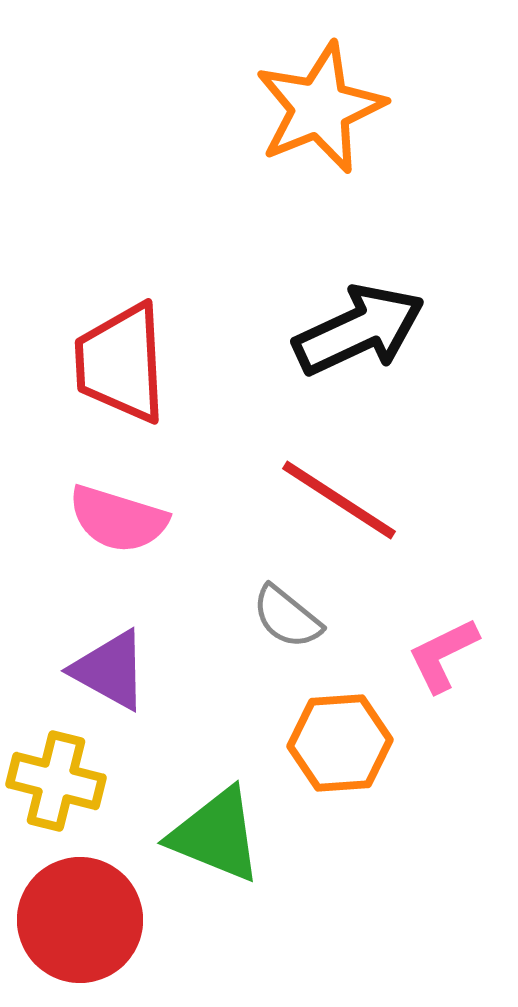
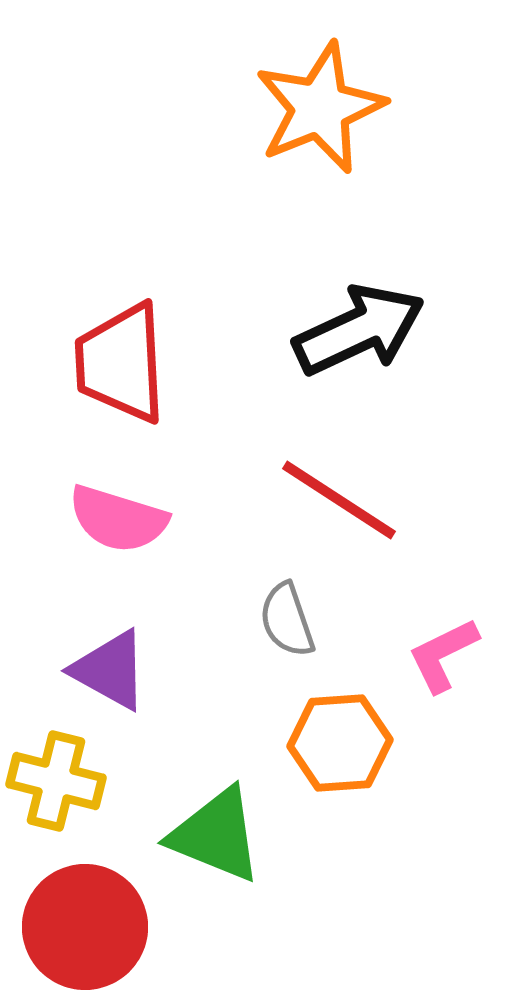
gray semicircle: moved 3 px down; rotated 32 degrees clockwise
red circle: moved 5 px right, 7 px down
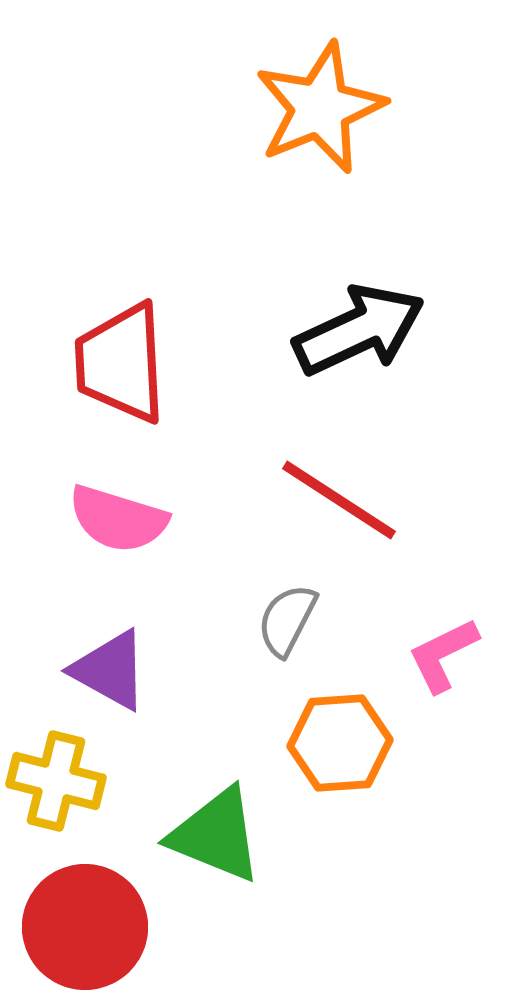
gray semicircle: rotated 46 degrees clockwise
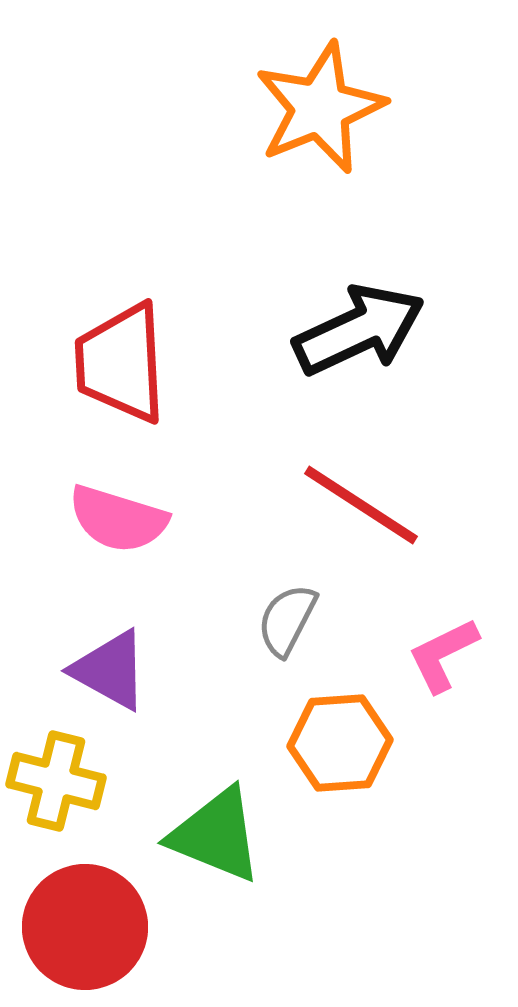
red line: moved 22 px right, 5 px down
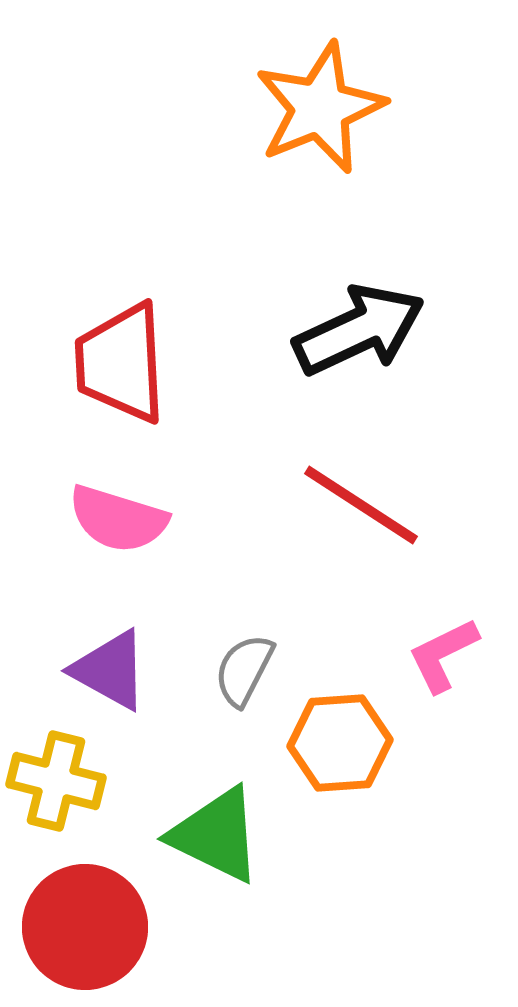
gray semicircle: moved 43 px left, 50 px down
green triangle: rotated 4 degrees clockwise
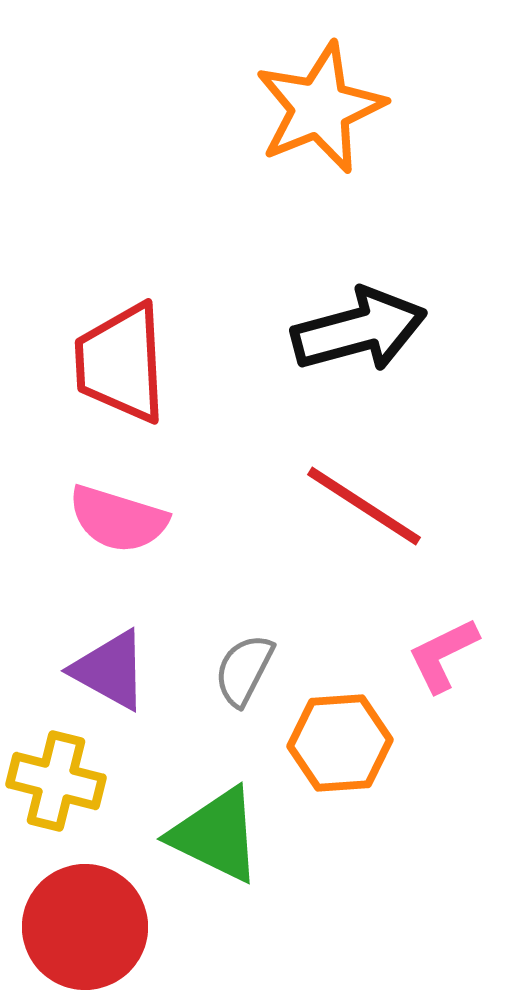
black arrow: rotated 10 degrees clockwise
red line: moved 3 px right, 1 px down
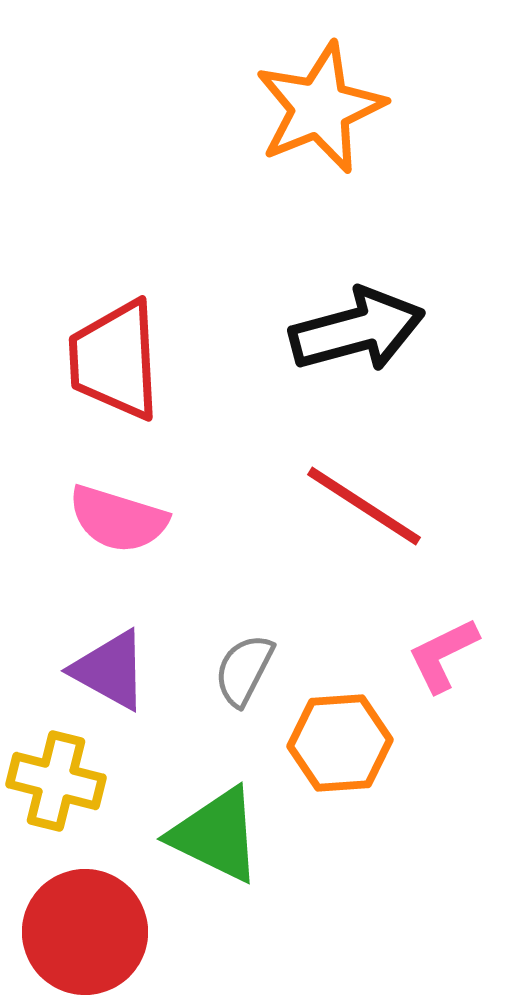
black arrow: moved 2 px left
red trapezoid: moved 6 px left, 3 px up
red circle: moved 5 px down
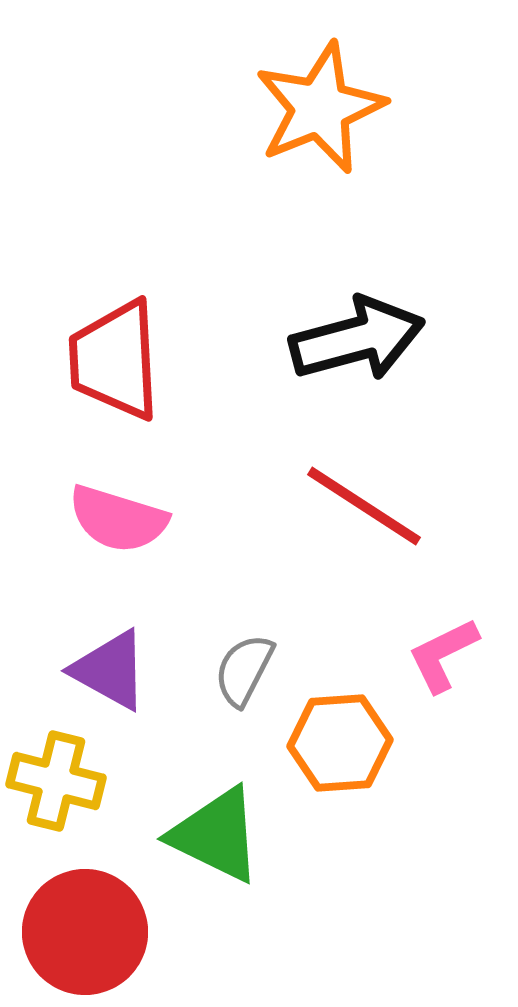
black arrow: moved 9 px down
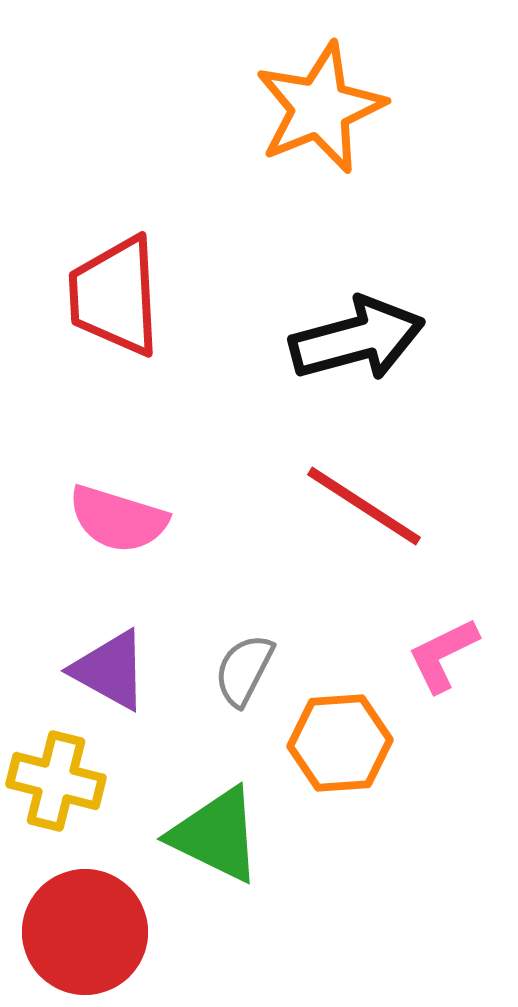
red trapezoid: moved 64 px up
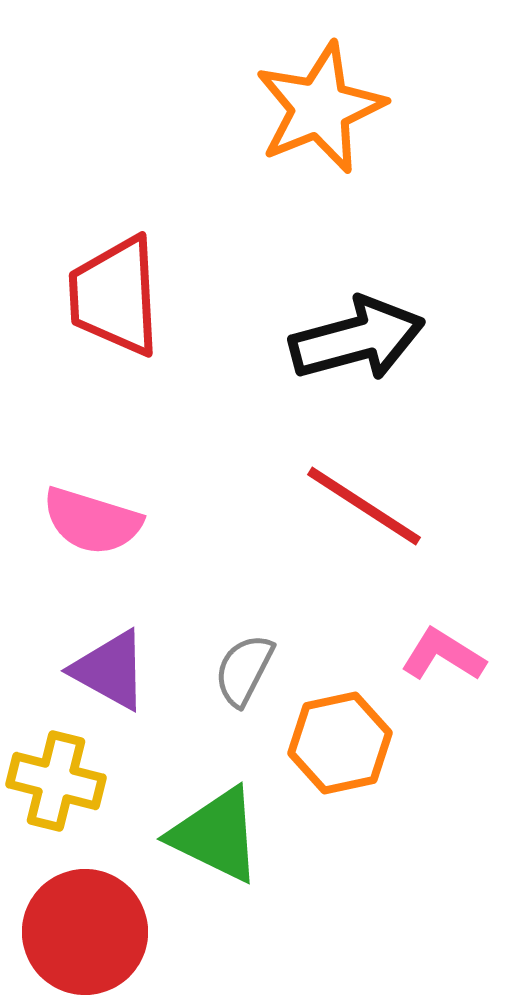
pink semicircle: moved 26 px left, 2 px down
pink L-shape: rotated 58 degrees clockwise
orange hexagon: rotated 8 degrees counterclockwise
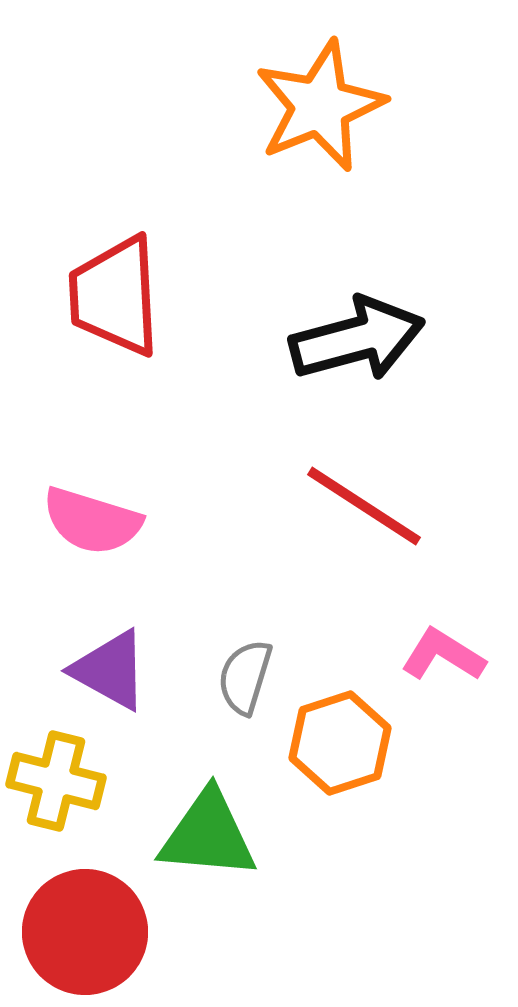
orange star: moved 2 px up
gray semicircle: moved 1 px right, 7 px down; rotated 10 degrees counterclockwise
orange hexagon: rotated 6 degrees counterclockwise
green triangle: moved 8 px left; rotated 21 degrees counterclockwise
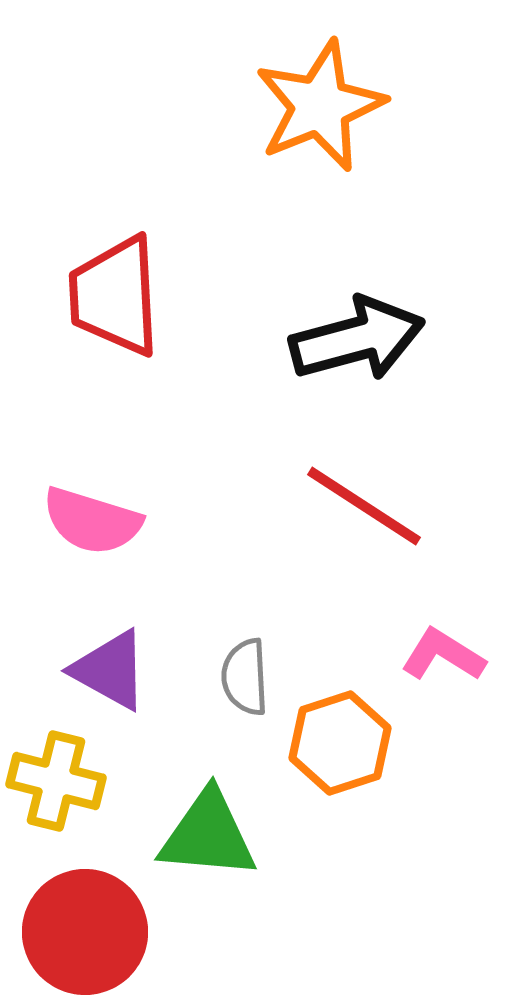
gray semicircle: rotated 20 degrees counterclockwise
